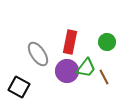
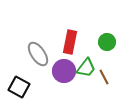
purple circle: moved 3 px left
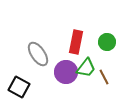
red rectangle: moved 6 px right
purple circle: moved 2 px right, 1 px down
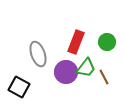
red rectangle: rotated 10 degrees clockwise
gray ellipse: rotated 15 degrees clockwise
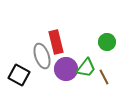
red rectangle: moved 20 px left; rotated 35 degrees counterclockwise
gray ellipse: moved 4 px right, 2 px down
purple circle: moved 3 px up
black square: moved 12 px up
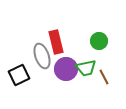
green circle: moved 8 px left, 1 px up
green trapezoid: rotated 40 degrees clockwise
black square: rotated 35 degrees clockwise
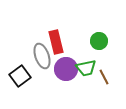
black square: moved 1 px right, 1 px down; rotated 10 degrees counterclockwise
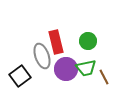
green circle: moved 11 px left
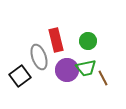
red rectangle: moved 2 px up
gray ellipse: moved 3 px left, 1 px down
purple circle: moved 1 px right, 1 px down
brown line: moved 1 px left, 1 px down
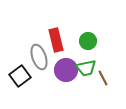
purple circle: moved 1 px left
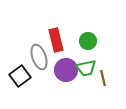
brown line: rotated 14 degrees clockwise
